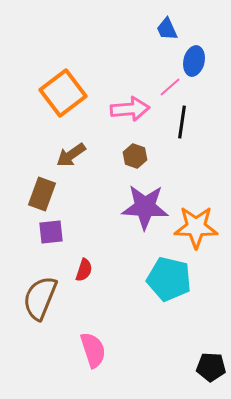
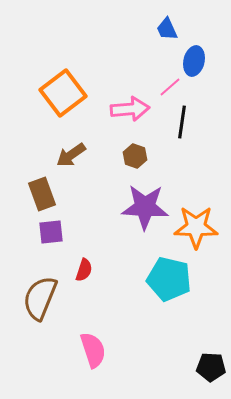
brown rectangle: rotated 40 degrees counterclockwise
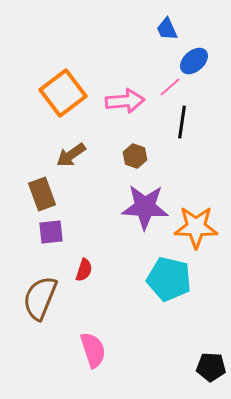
blue ellipse: rotated 36 degrees clockwise
pink arrow: moved 5 px left, 8 px up
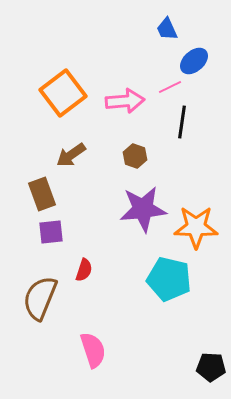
pink line: rotated 15 degrees clockwise
purple star: moved 2 px left, 2 px down; rotated 9 degrees counterclockwise
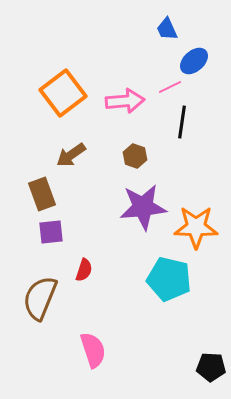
purple star: moved 2 px up
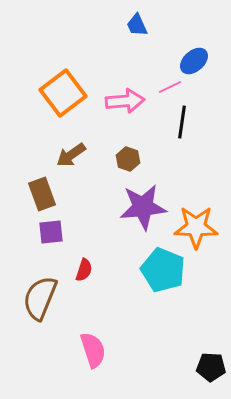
blue trapezoid: moved 30 px left, 4 px up
brown hexagon: moved 7 px left, 3 px down
cyan pentagon: moved 6 px left, 9 px up; rotated 9 degrees clockwise
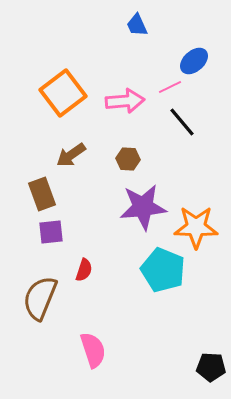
black line: rotated 48 degrees counterclockwise
brown hexagon: rotated 15 degrees counterclockwise
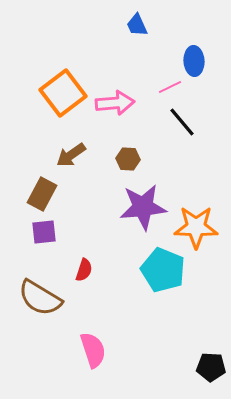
blue ellipse: rotated 52 degrees counterclockwise
pink arrow: moved 10 px left, 2 px down
brown rectangle: rotated 48 degrees clockwise
purple square: moved 7 px left
brown semicircle: rotated 81 degrees counterclockwise
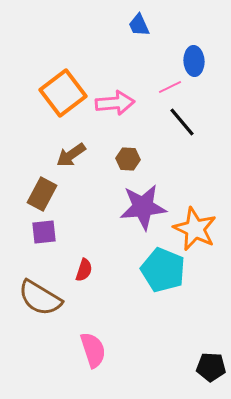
blue trapezoid: moved 2 px right
orange star: moved 1 px left, 2 px down; rotated 24 degrees clockwise
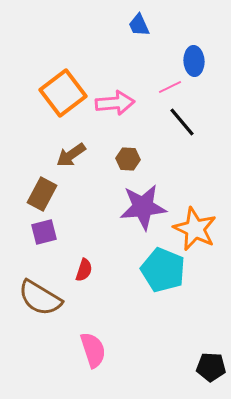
purple square: rotated 8 degrees counterclockwise
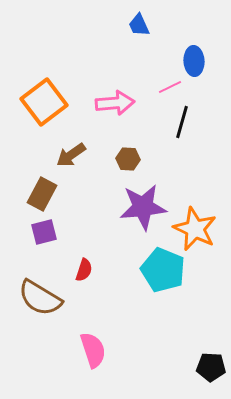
orange square: moved 19 px left, 9 px down
black line: rotated 56 degrees clockwise
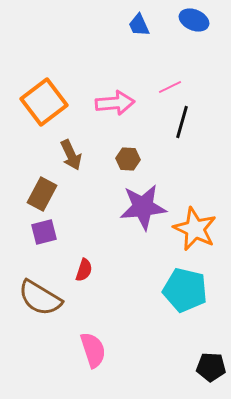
blue ellipse: moved 41 px up; rotated 64 degrees counterclockwise
brown arrow: rotated 80 degrees counterclockwise
cyan pentagon: moved 22 px right, 20 px down; rotated 9 degrees counterclockwise
